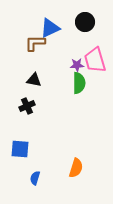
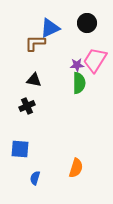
black circle: moved 2 px right, 1 px down
pink trapezoid: rotated 48 degrees clockwise
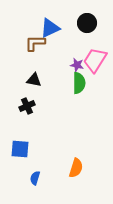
purple star: rotated 16 degrees clockwise
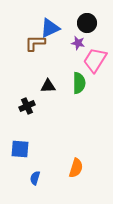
purple star: moved 1 px right, 22 px up
black triangle: moved 14 px right, 6 px down; rotated 14 degrees counterclockwise
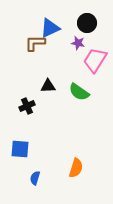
green semicircle: moved 9 px down; rotated 125 degrees clockwise
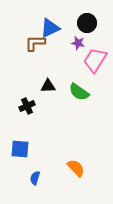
orange semicircle: rotated 60 degrees counterclockwise
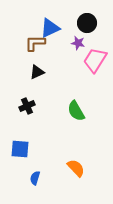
black triangle: moved 11 px left, 14 px up; rotated 21 degrees counterclockwise
green semicircle: moved 3 px left, 19 px down; rotated 25 degrees clockwise
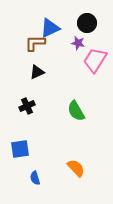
blue square: rotated 12 degrees counterclockwise
blue semicircle: rotated 32 degrees counterclockwise
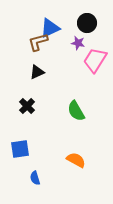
brown L-shape: moved 3 px right, 1 px up; rotated 15 degrees counterclockwise
black cross: rotated 21 degrees counterclockwise
orange semicircle: moved 8 px up; rotated 18 degrees counterclockwise
